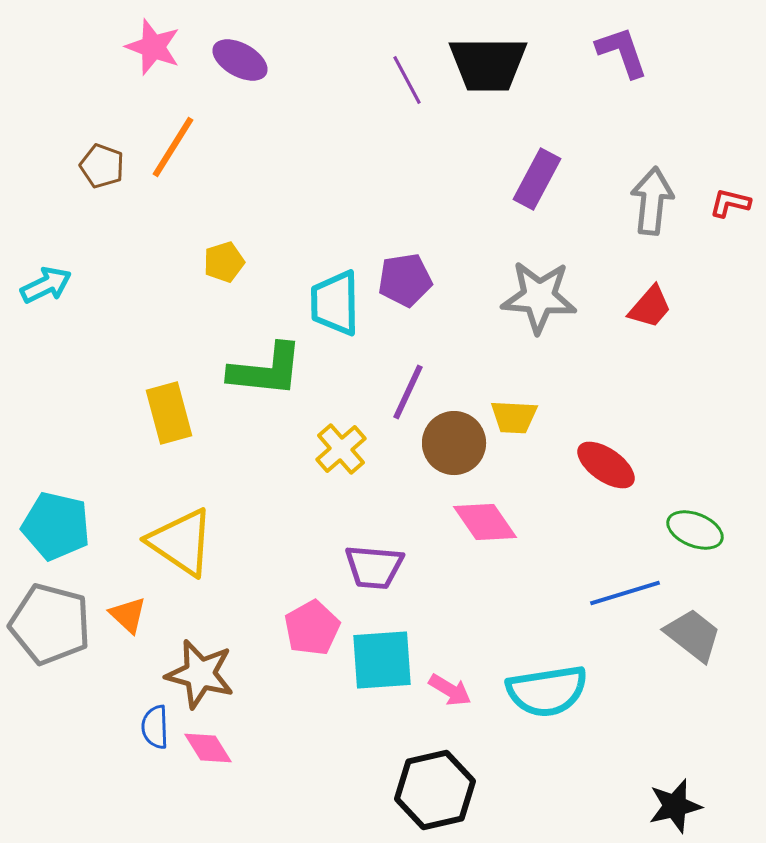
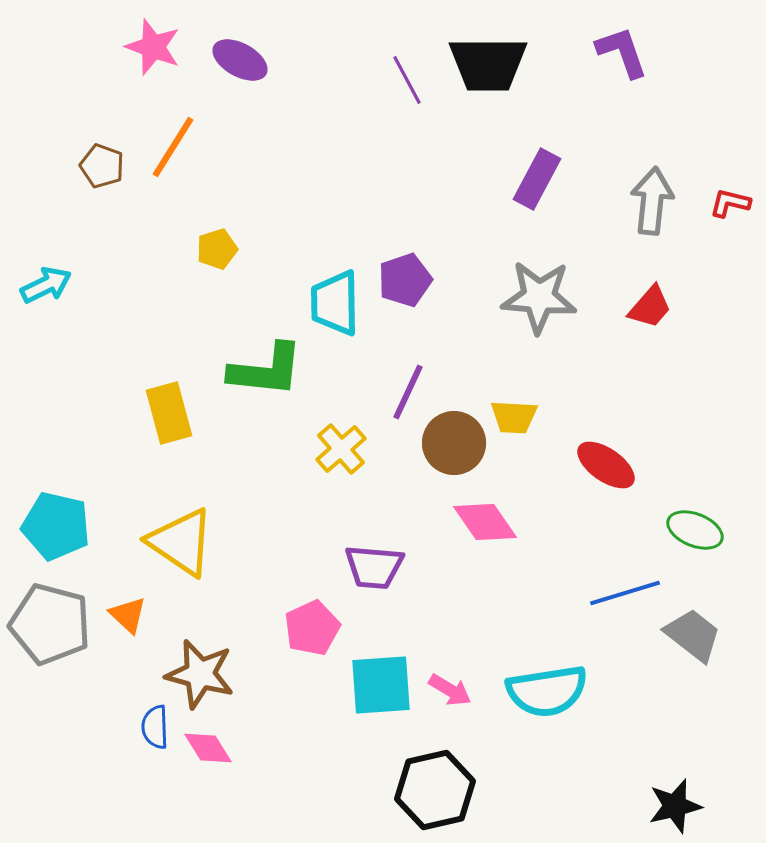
yellow pentagon at (224, 262): moved 7 px left, 13 px up
purple pentagon at (405, 280): rotated 10 degrees counterclockwise
pink pentagon at (312, 628): rotated 4 degrees clockwise
cyan square at (382, 660): moved 1 px left, 25 px down
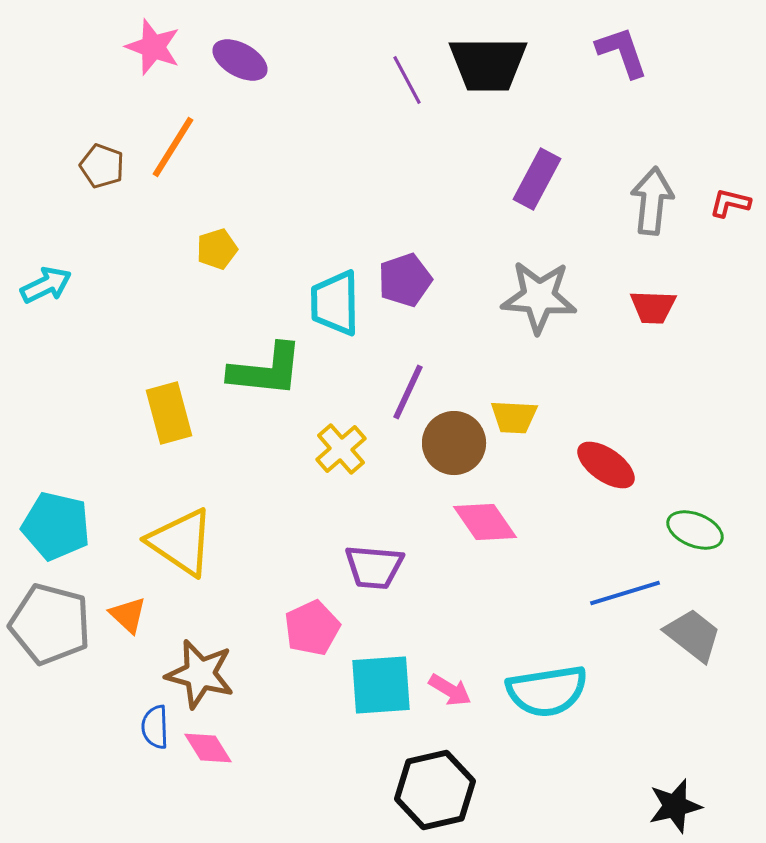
red trapezoid at (650, 307): moved 3 px right; rotated 51 degrees clockwise
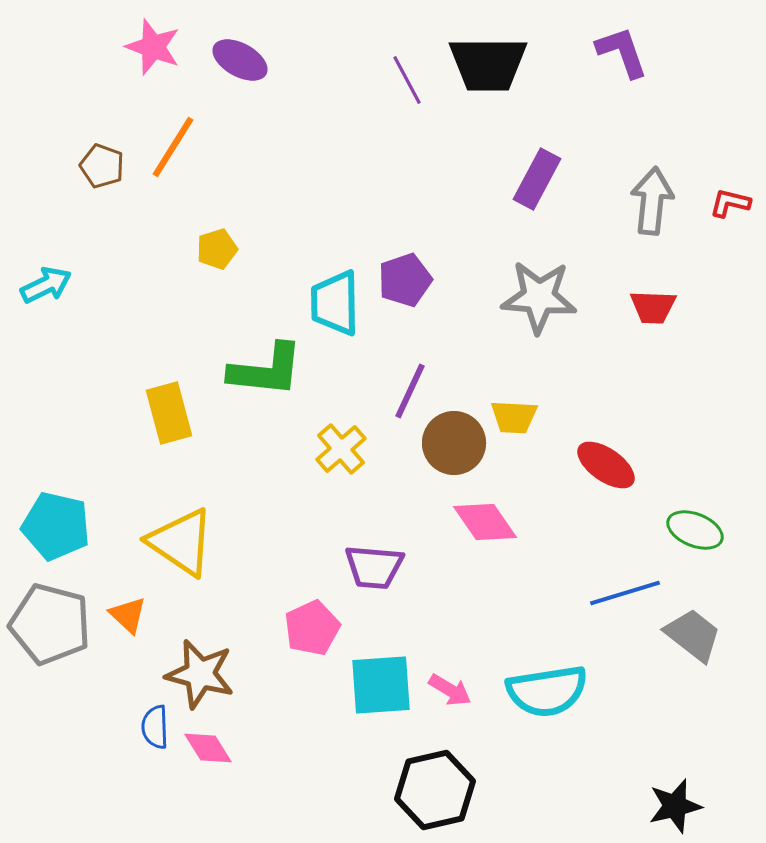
purple line at (408, 392): moved 2 px right, 1 px up
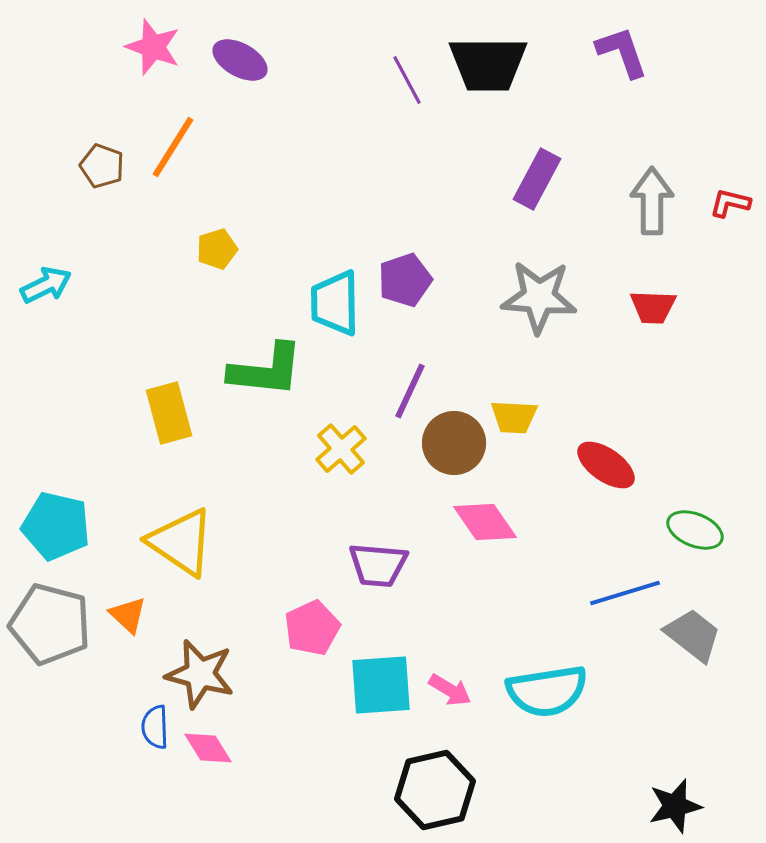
gray arrow at (652, 201): rotated 6 degrees counterclockwise
purple trapezoid at (374, 567): moved 4 px right, 2 px up
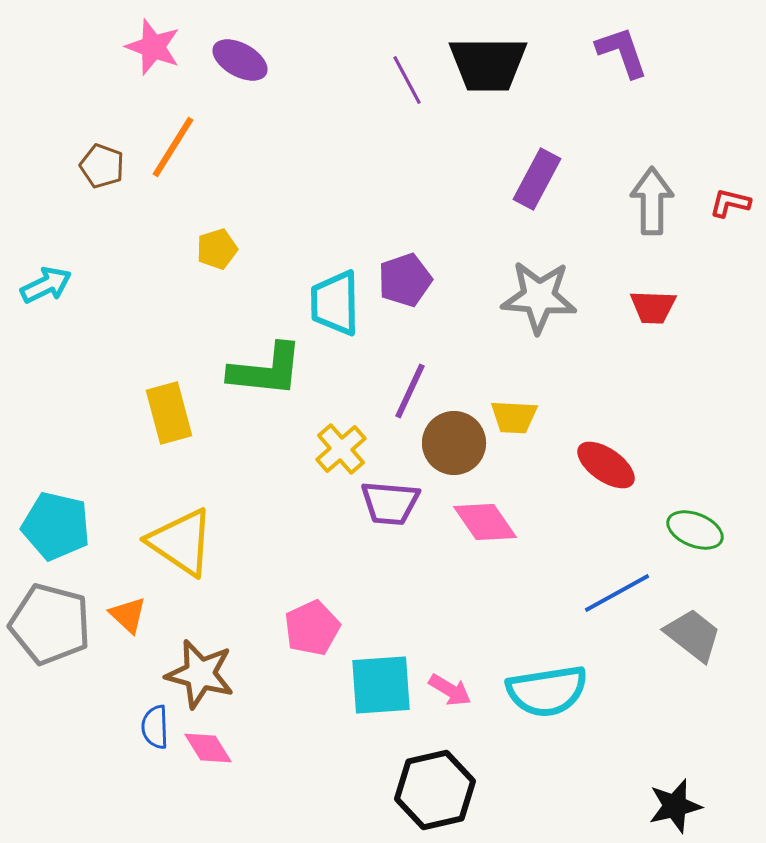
purple trapezoid at (378, 565): moved 12 px right, 62 px up
blue line at (625, 593): moved 8 px left; rotated 12 degrees counterclockwise
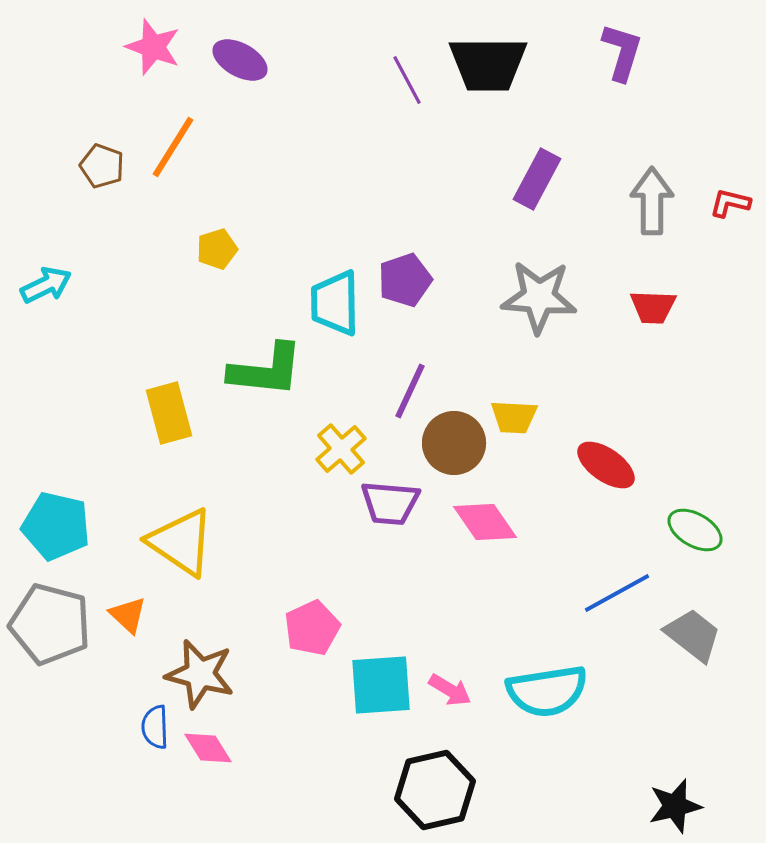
purple L-shape at (622, 52): rotated 36 degrees clockwise
green ellipse at (695, 530): rotated 8 degrees clockwise
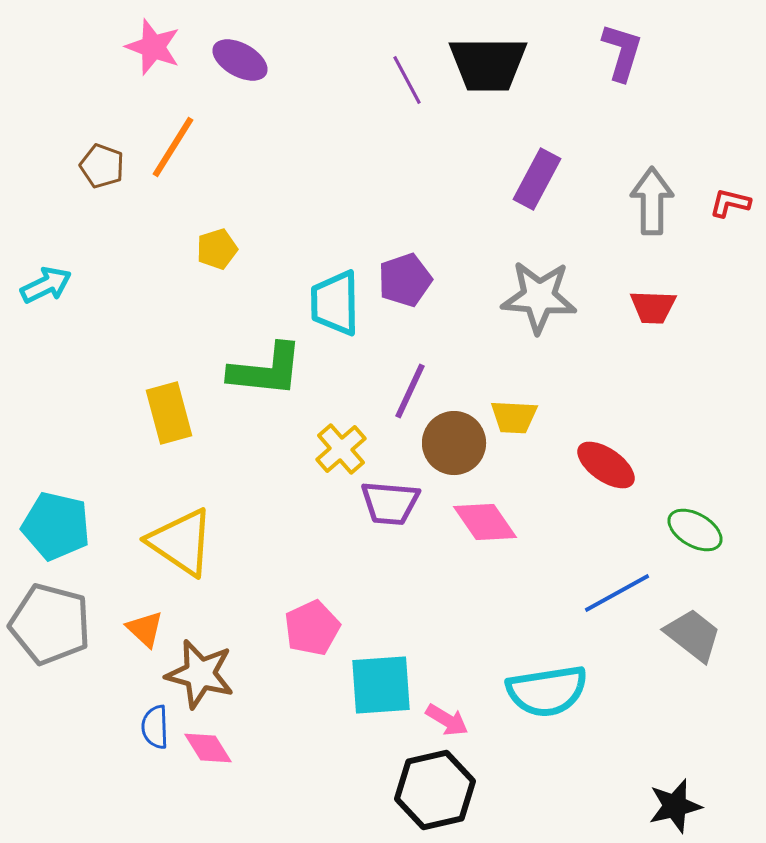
orange triangle at (128, 615): moved 17 px right, 14 px down
pink arrow at (450, 690): moved 3 px left, 30 px down
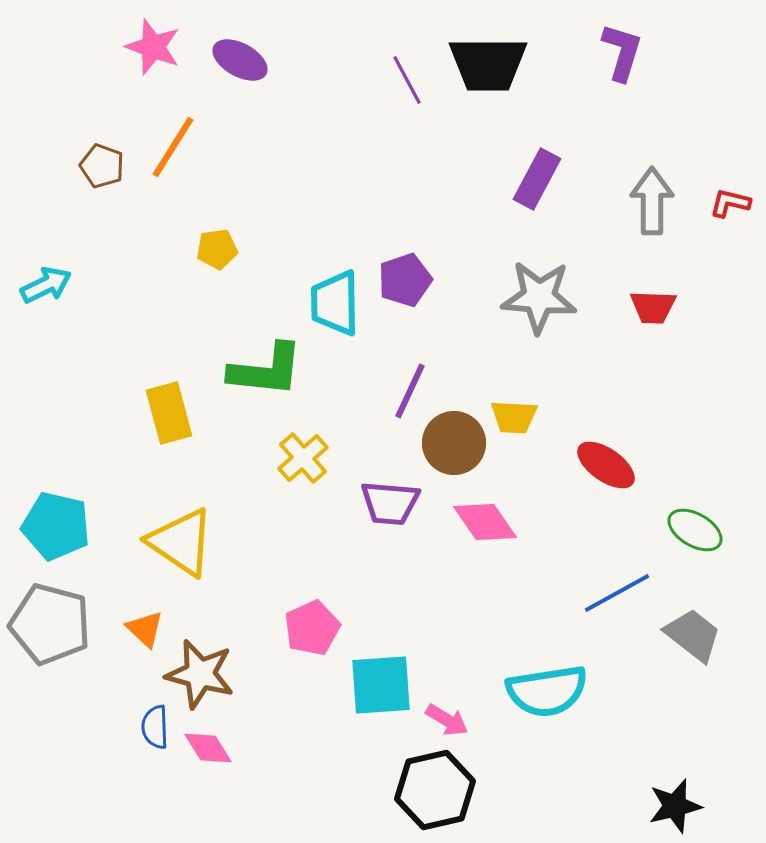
yellow pentagon at (217, 249): rotated 9 degrees clockwise
yellow cross at (341, 449): moved 38 px left, 9 px down
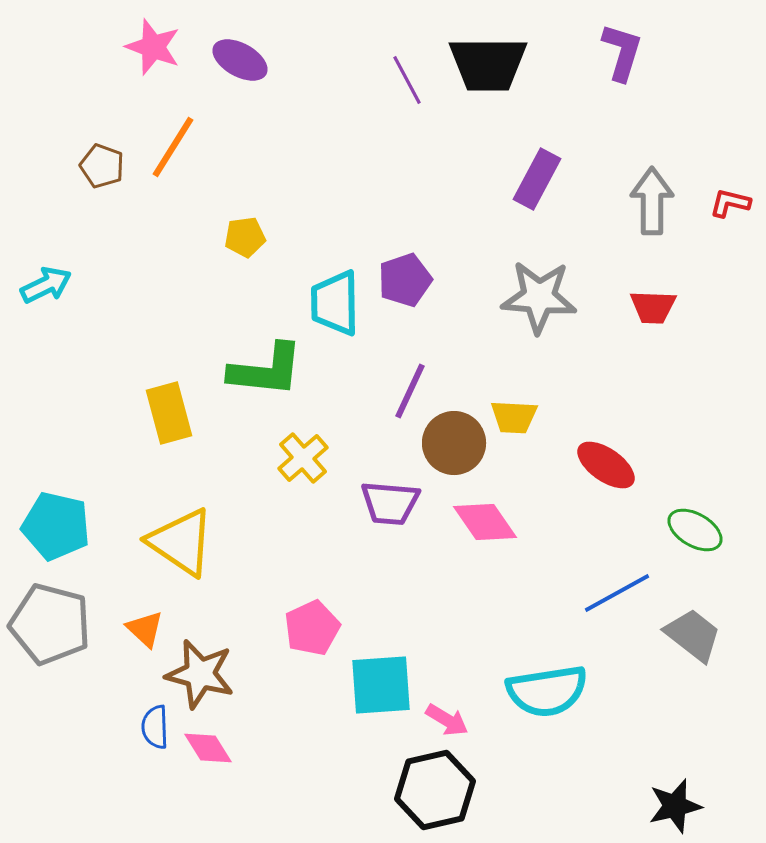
yellow pentagon at (217, 249): moved 28 px right, 12 px up
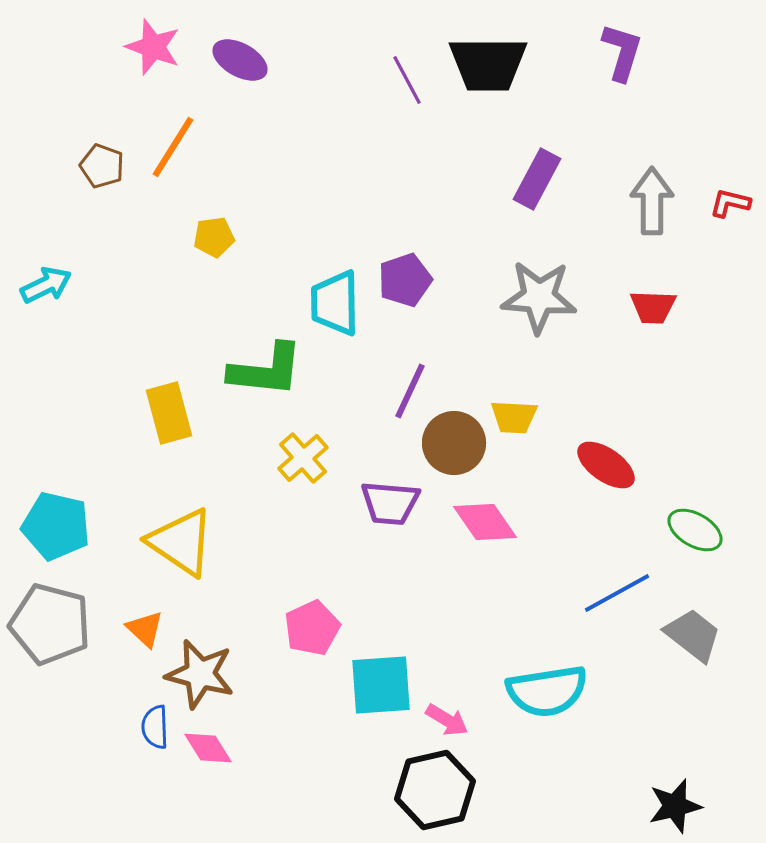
yellow pentagon at (245, 237): moved 31 px left
